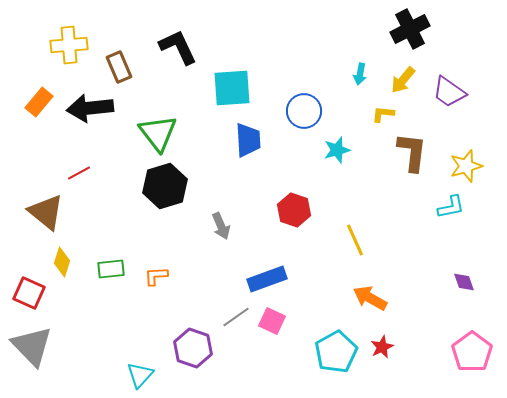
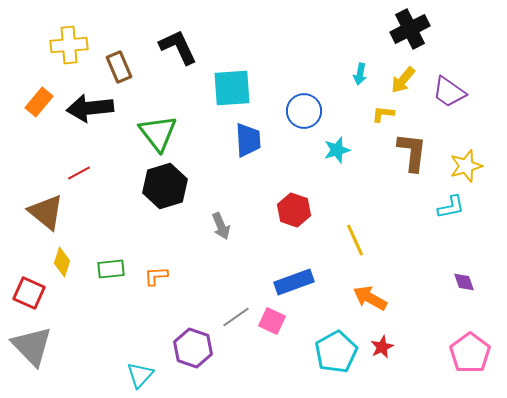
blue rectangle: moved 27 px right, 3 px down
pink pentagon: moved 2 px left, 1 px down
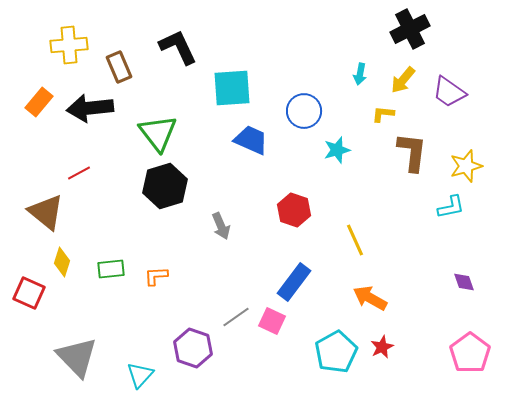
blue trapezoid: moved 3 px right; rotated 63 degrees counterclockwise
blue rectangle: rotated 33 degrees counterclockwise
gray triangle: moved 45 px right, 11 px down
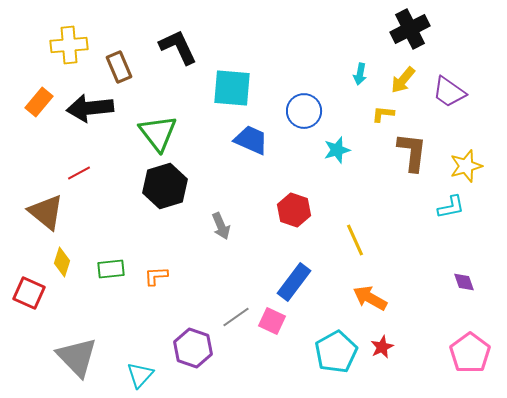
cyan square: rotated 9 degrees clockwise
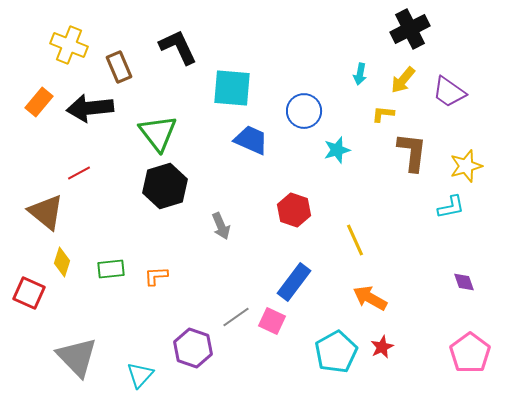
yellow cross: rotated 27 degrees clockwise
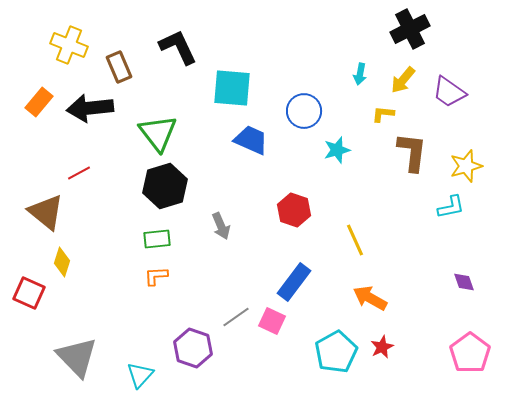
green rectangle: moved 46 px right, 30 px up
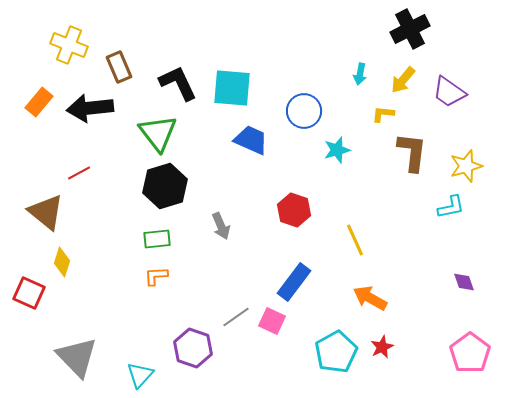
black L-shape: moved 36 px down
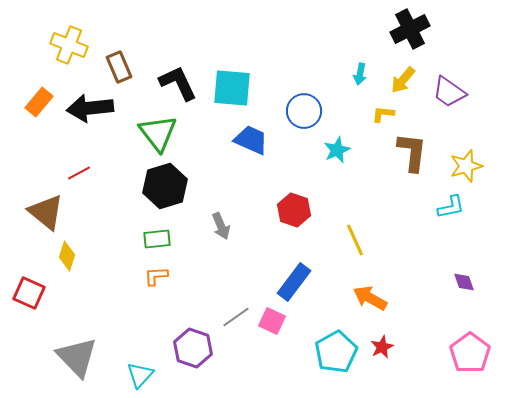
cyan star: rotated 8 degrees counterclockwise
yellow diamond: moved 5 px right, 6 px up
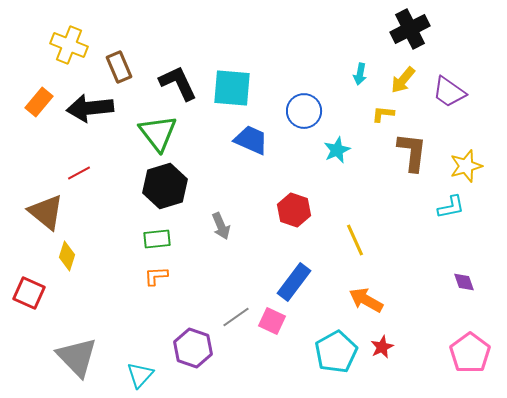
orange arrow: moved 4 px left, 2 px down
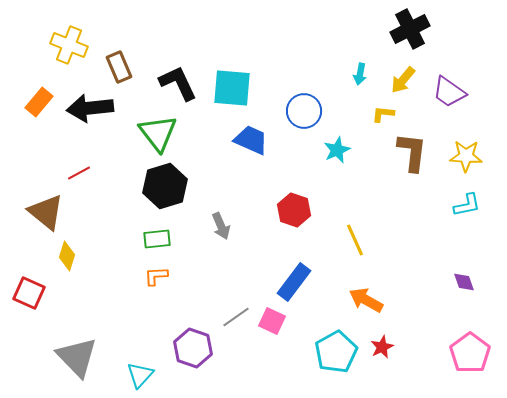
yellow star: moved 10 px up; rotated 20 degrees clockwise
cyan L-shape: moved 16 px right, 2 px up
